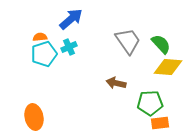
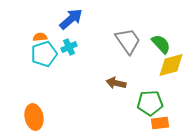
yellow diamond: moved 3 px right, 2 px up; rotated 20 degrees counterclockwise
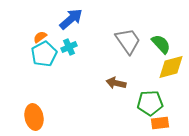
orange semicircle: rotated 32 degrees counterclockwise
cyan pentagon: rotated 10 degrees counterclockwise
yellow diamond: moved 2 px down
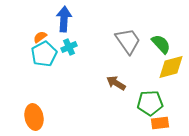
blue arrow: moved 7 px left; rotated 45 degrees counterclockwise
brown arrow: rotated 18 degrees clockwise
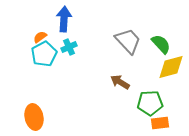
gray trapezoid: rotated 8 degrees counterclockwise
brown arrow: moved 4 px right, 1 px up
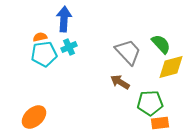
orange semicircle: rotated 24 degrees clockwise
gray trapezoid: moved 11 px down
cyan pentagon: rotated 20 degrees clockwise
orange ellipse: rotated 60 degrees clockwise
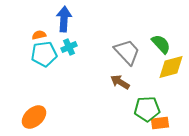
orange semicircle: moved 1 px left, 2 px up
gray trapezoid: moved 1 px left
green pentagon: moved 3 px left, 6 px down
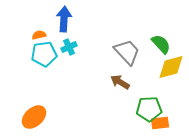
green pentagon: moved 2 px right
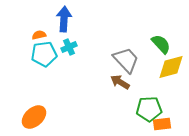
gray trapezoid: moved 1 px left, 8 px down
orange rectangle: moved 2 px right, 1 px down
